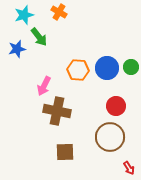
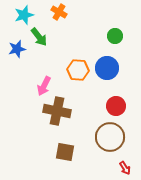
green circle: moved 16 px left, 31 px up
brown square: rotated 12 degrees clockwise
red arrow: moved 4 px left
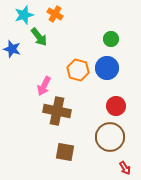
orange cross: moved 4 px left, 2 px down
green circle: moved 4 px left, 3 px down
blue star: moved 5 px left; rotated 30 degrees clockwise
orange hexagon: rotated 10 degrees clockwise
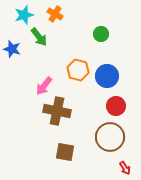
green circle: moved 10 px left, 5 px up
blue circle: moved 8 px down
pink arrow: rotated 12 degrees clockwise
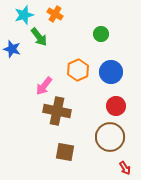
orange hexagon: rotated 20 degrees clockwise
blue circle: moved 4 px right, 4 px up
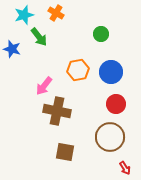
orange cross: moved 1 px right, 1 px up
orange hexagon: rotated 15 degrees clockwise
red circle: moved 2 px up
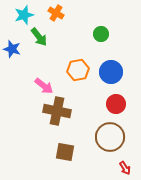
pink arrow: rotated 90 degrees counterclockwise
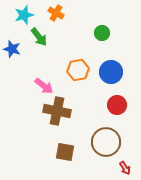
green circle: moved 1 px right, 1 px up
red circle: moved 1 px right, 1 px down
brown circle: moved 4 px left, 5 px down
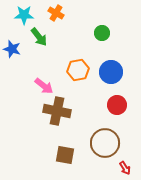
cyan star: rotated 18 degrees clockwise
brown circle: moved 1 px left, 1 px down
brown square: moved 3 px down
